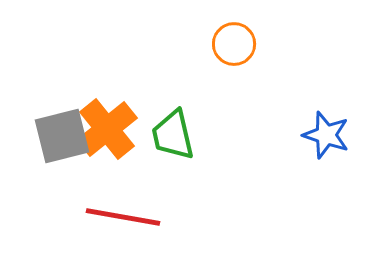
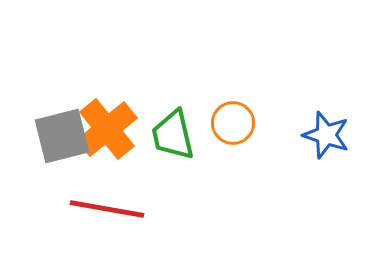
orange circle: moved 1 px left, 79 px down
red line: moved 16 px left, 8 px up
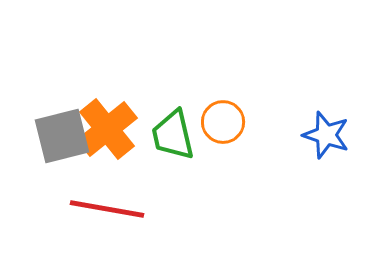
orange circle: moved 10 px left, 1 px up
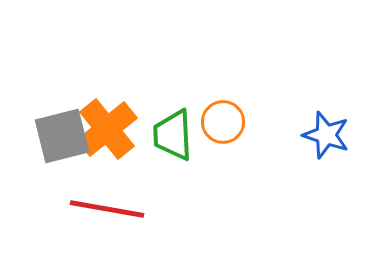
green trapezoid: rotated 10 degrees clockwise
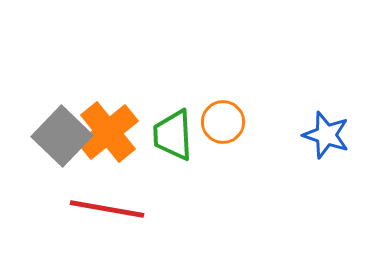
orange cross: moved 1 px right, 3 px down
gray square: rotated 32 degrees counterclockwise
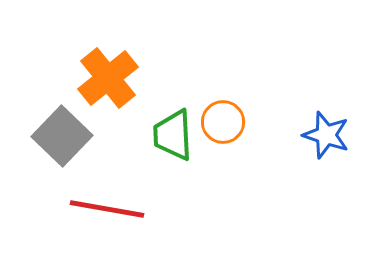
orange cross: moved 54 px up
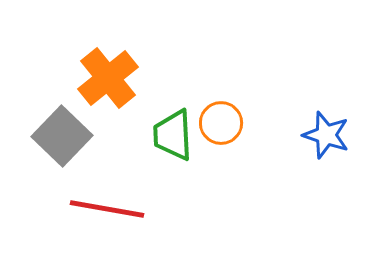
orange circle: moved 2 px left, 1 px down
